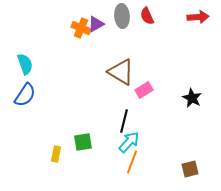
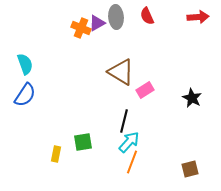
gray ellipse: moved 6 px left, 1 px down
purple triangle: moved 1 px right, 1 px up
pink rectangle: moved 1 px right
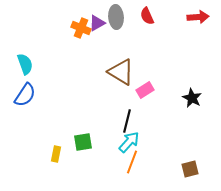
black line: moved 3 px right
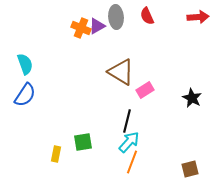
purple triangle: moved 3 px down
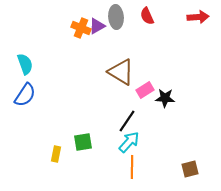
black star: moved 27 px left; rotated 24 degrees counterclockwise
black line: rotated 20 degrees clockwise
orange line: moved 5 px down; rotated 20 degrees counterclockwise
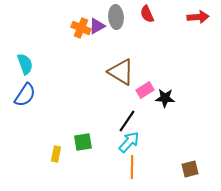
red semicircle: moved 2 px up
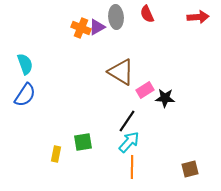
purple triangle: moved 1 px down
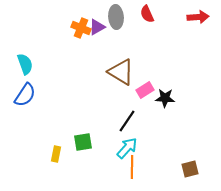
cyan arrow: moved 2 px left, 6 px down
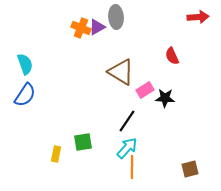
red semicircle: moved 25 px right, 42 px down
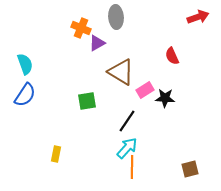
red arrow: rotated 15 degrees counterclockwise
purple triangle: moved 16 px down
green square: moved 4 px right, 41 px up
